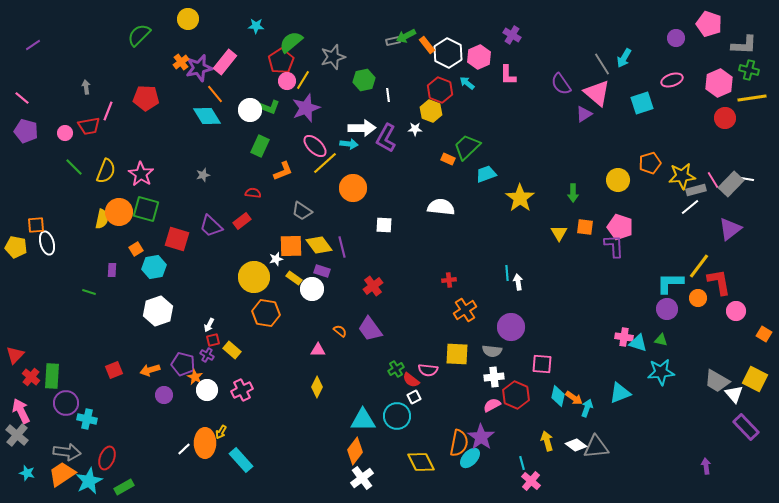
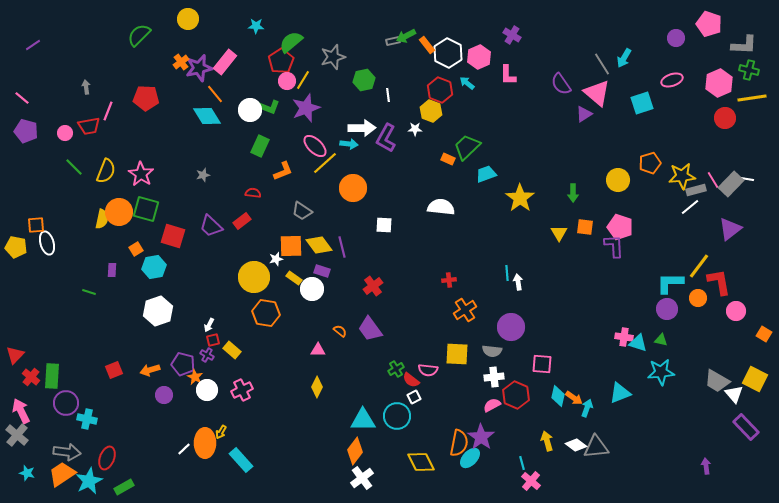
red square at (177, 239): moved 4 px left, 3 px up
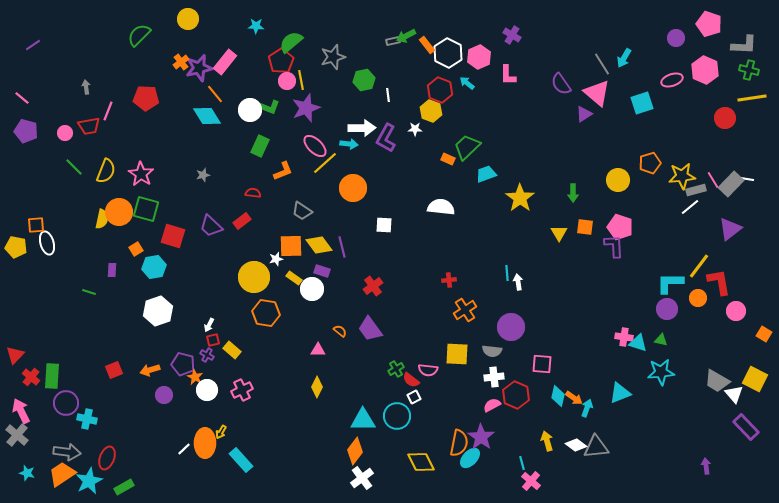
yellow line at (303, 80): moved 2 px left; rotated 42 degrees counterclockwise
pink hexagon at (719, 83): moved 14 px left, 13 px up; rotated 12 degrees counterclockwise
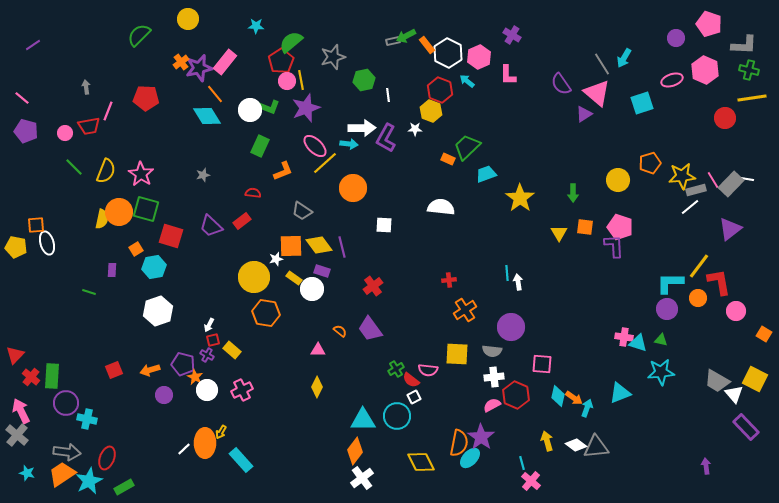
cyan arrow at (467, 83): moved 2 px up
red square at (173, 236): moved 2 px left
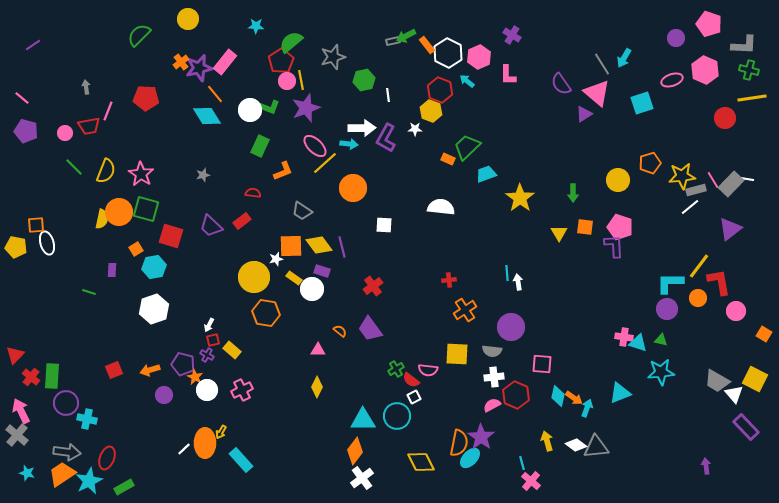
white hexagon at (158, 311): moved 4 px left, 2 px up
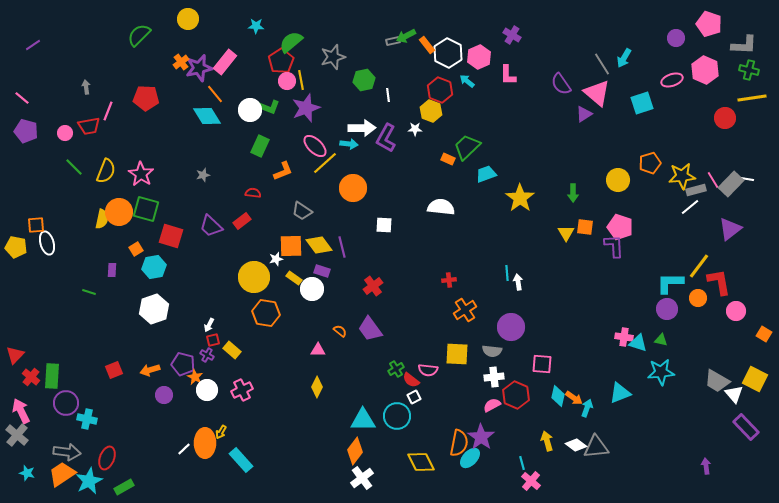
yellow triangle at (559, 233): moved 7 px right
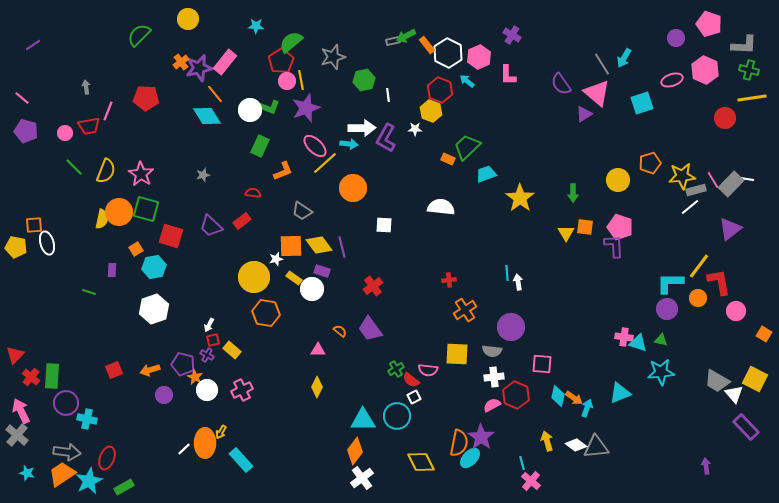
orange square at (36, 225): moved 2 px left
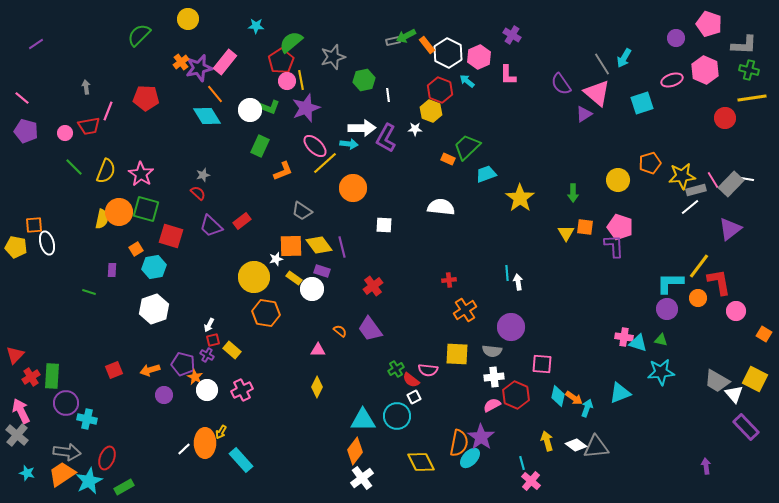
purple line at (33, 45): moved 3 px right, 1 px up
red semicircle at (253, 193): moved 55 px left; rotated 35 degrees clockwise
red cross at (31, 377): rotated 18 degrees clockwise
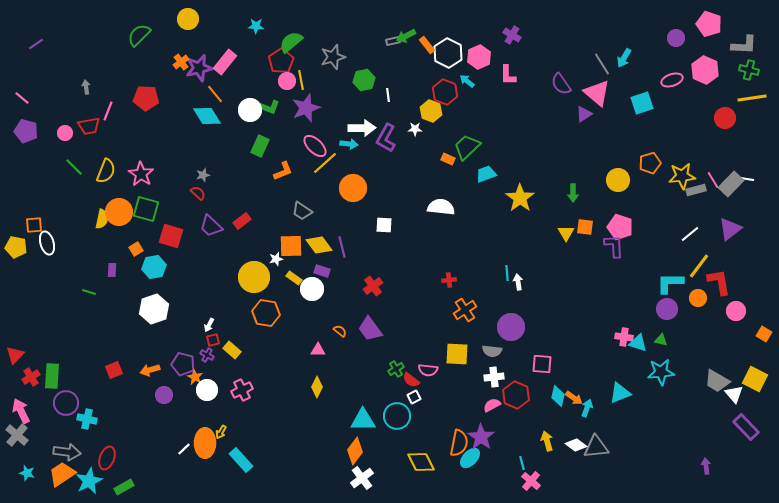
red hexagon at (440, 90): moved 5 px right, 2 px down
white line at (690, 207): moved 27 px down
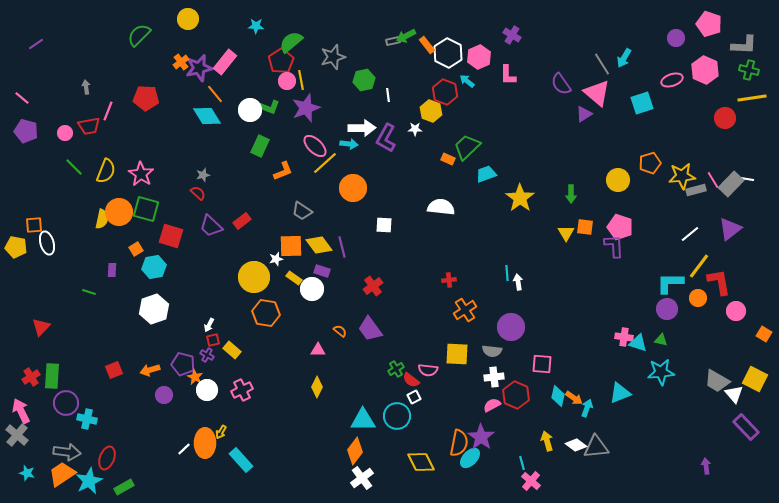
green arrow at (573, 193): moved 2 px left, 1 px down
red triangle at (15, 355): moved 26 px right, 28 px up
